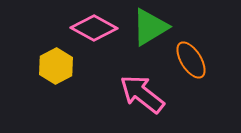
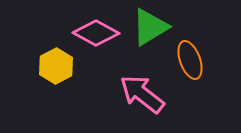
pink diamond: moved 2 px right, 5 px down
orange ellipse: moved 1 px left; rotated 12 degrees clockwise
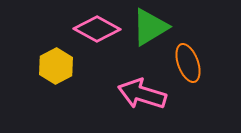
pink diamond: moved 1 px right, 4 px up
orange ellipse: moved 2 px left, 3 px down
pink arrow: rotated 21 degrees counterclockwise
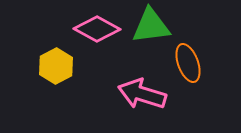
green triangle: moved 1 px right, 1 px up; rotated 24 degrees clockwise
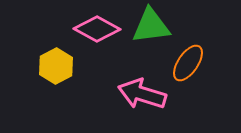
orange ellipse: rotated 54 degrees clockwise
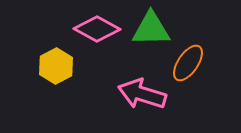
green triangle: moved 3 px down; rotated 6 degrees clockwise
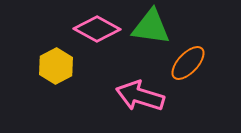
green triangle: moved 2 px up; rotated 9 degrees clockwise
orange ellipse: rotated 9 degrees clockwise
pink arrow: moved 2 px left, 2 px down
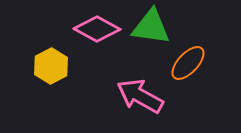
yellow hexagon: moved 5 px left
pink arrow: rotated 12 degrees clockwise
